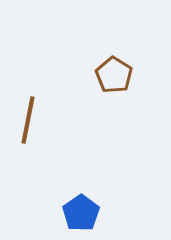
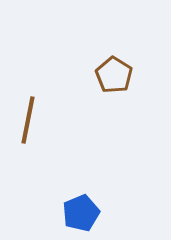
blue pentagon: rotated 12 degrees clockwise
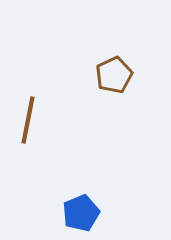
brown pentagon: rotated 15 degrees clockwise
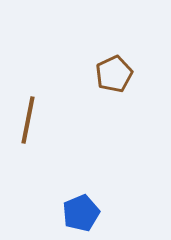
brown pentagon: moved 1 px up
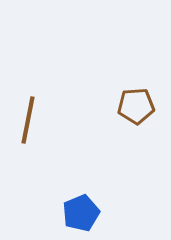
brown pentagon: moved 22 px right, 32 px down; rotated 21 degrees clockwise
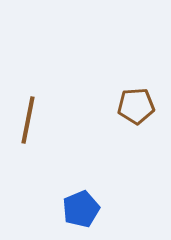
blue pentagon: moved 4 px up
